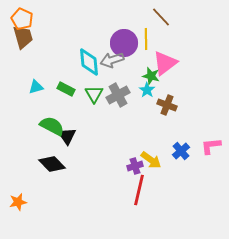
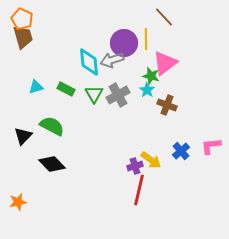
brown line: moved 3 px right
black triangle: moved 44 px left; rotated 18 degrees clockwise
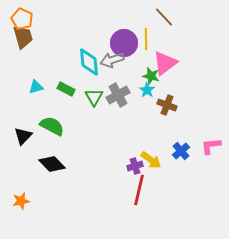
green triangle: moved 3 px down
orange star: moved 3 px right, 1 px up
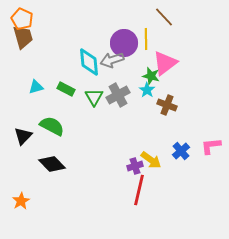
orange star: rotated 18 degrees counterclockwise
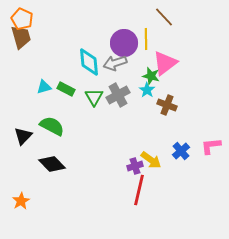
brown trapezoid: moved 2 px left
gray arrow: moved 3 px right, 3 px down
cyan triangle: moved 8 px right
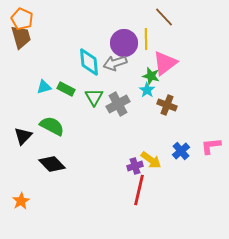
gray cross: moved 9 px down
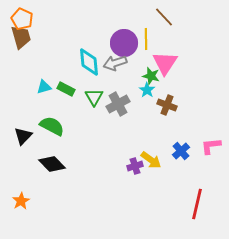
pink triangle: rotated 20 degrees counterclockwise
red line: moved 58 px right, 14 px down
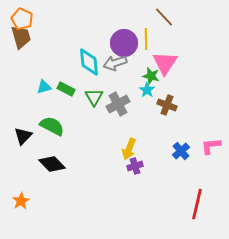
yellow arrow: moved 22 px left, 11 px up; rotated 75 degrees clockwise
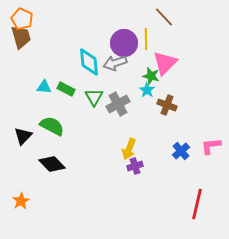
pink triangle: rotated 12 degrees clockwise
cyan triangle: rotated 21 degrees clockwise
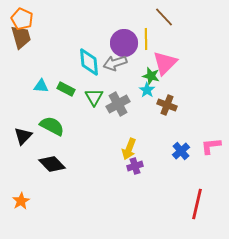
cyan triangle: moved 3 px left, 1 px up
